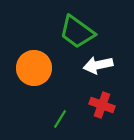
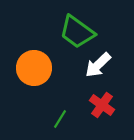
white arrow: rotated 32 degrees counterclockwise
red cross: rotated 15 degrees clockwise
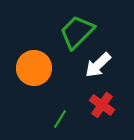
green trapezoid: rotated 99 degrees clockwise
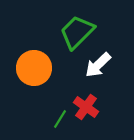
red cross: moved 16 px left, 2 px down
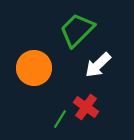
green trapezoid: moved 2 px up
